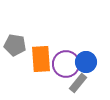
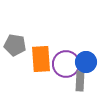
gray rectangle: moved 2 px right, 2 px up; rotated 36 degrees counterclockwise
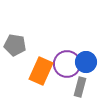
orange rectangle: moved 12 px down; rotated 28 degrees clockwise
purple circle: moved 1 px right
gray rectangle: moved 6 px down; rotated 12 degrees clockwise
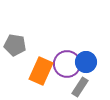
gray rectangle: rotated 18 degrees clockwise
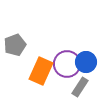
gray pentagon: rotated 30 degrees counterclockwise
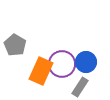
gray pentagon: rotated 20 degrees counterclockwise
purple circle: moved 5 px left
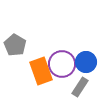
orange rectangle: rotated 44 degrees counterclockwise
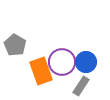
purple circle: moved 2 px up
gray rectangle: moved 1 px right, 1 px up
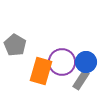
orange rectangle: rotated 36 degrees clockwise
gray rectangle: moved 6 px up
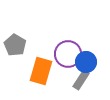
purple circle: moved 6 px right, 8 px up
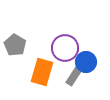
purple circle: moved 3 px left, 6 px up
orange rectangle: moved 1 px right, 1 px down
gray rectangle: moved 7 px left, 4 px up
